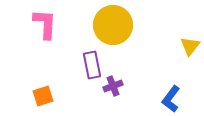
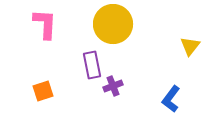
yellow circle: moved 1 px up
orange square: moved 5 px up
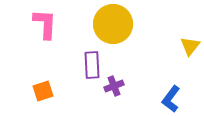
purple rectangle: rotated 8 degrees clockwise
purple cross: moved 1 px right
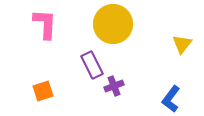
yellow triangle: moved 8 px left, 2 px up
purple rectangle: rotated 24 degrees counterclockwise
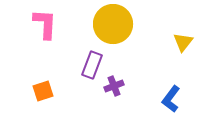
yellow triangle: moved 1 px right, 2 px up
purple rectangle: rotated 48 degrees clockwise
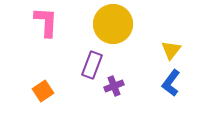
pink L-shape: moved 1 px right, 2 px up
yellow triangle: moved 12 px left, 8 px down
orange square: rotated 15 degrees counterclockwise
blue L-shape: moved 16 px up
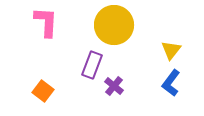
yellow circle: moved 1 px right, 1 px down
purple cross: rotated 30 degrees counterclockwise
orange square: rotated 20 degrees counterclockwise
